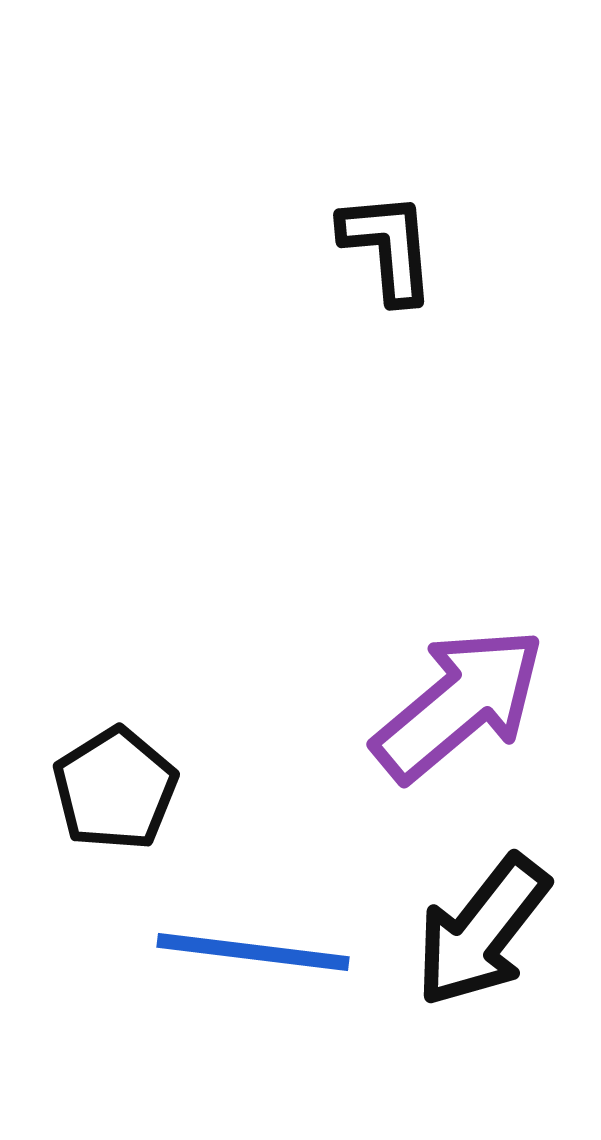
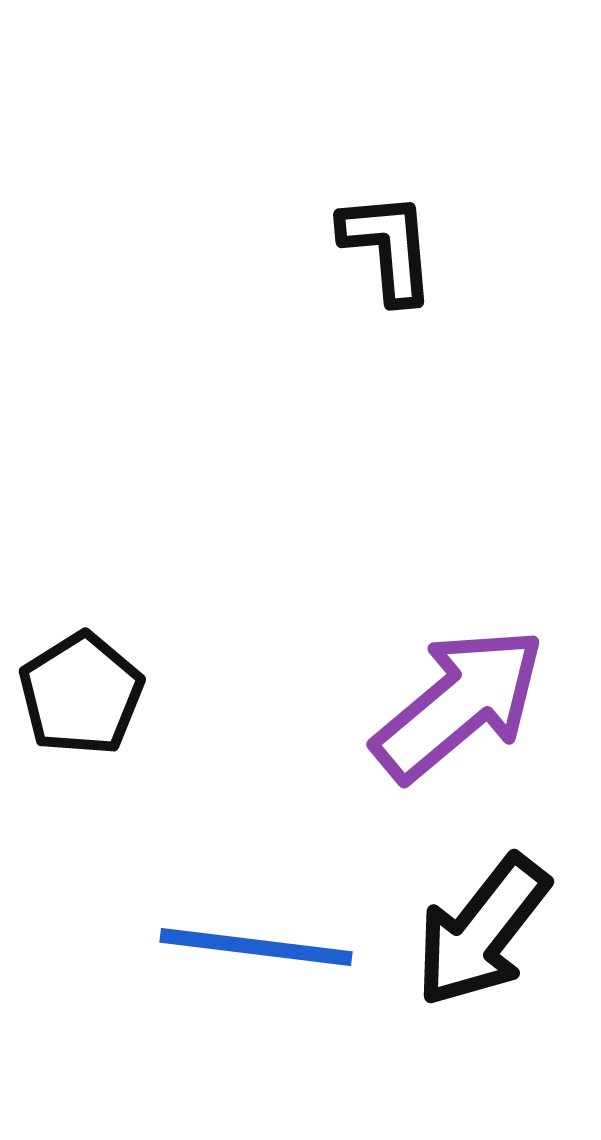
black pentagon: moved 34 px left, 95 px up
blue line: moved 3 px right, 5 px up
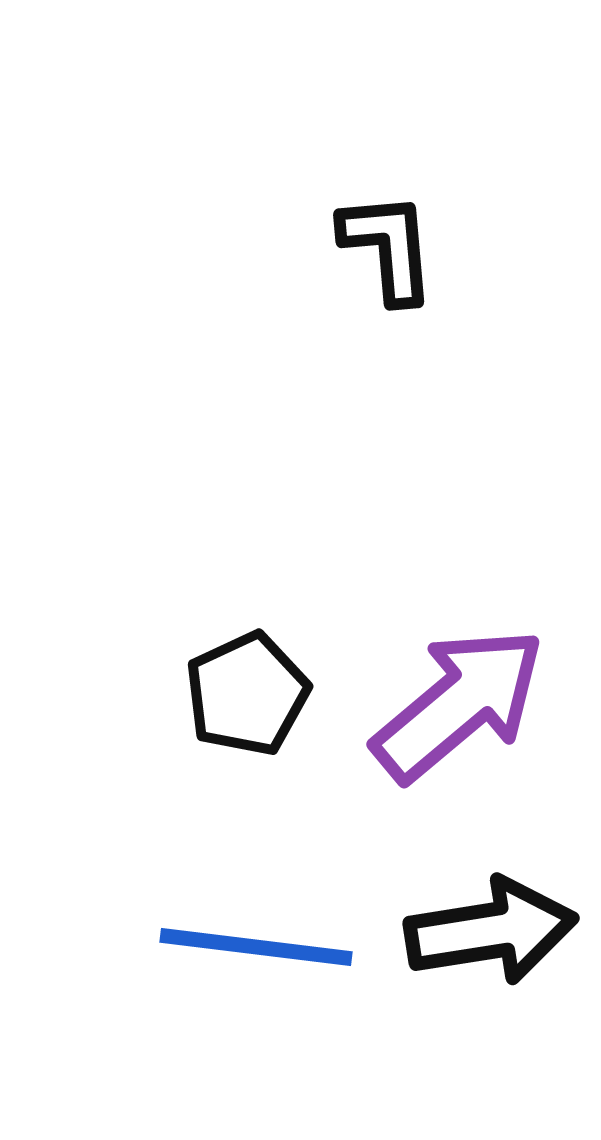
black pentagon: moved 166 px right; rotated 7 degrees clockwise
black arrow: moved 9 px right; rotated 137 degrees counterclockwise
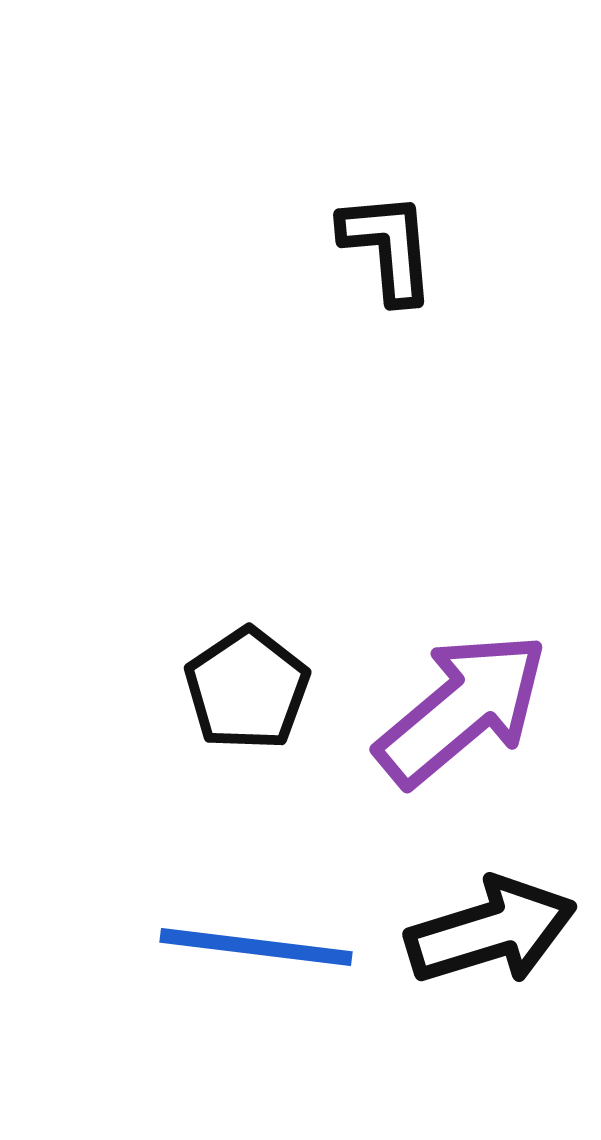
black pentagon: moved 5 px up; rotated 9 degrees counterclockwise
purple arrow: moved 3 px right, 5 px down
black arrow: rotated 8 degrees counterclockwise
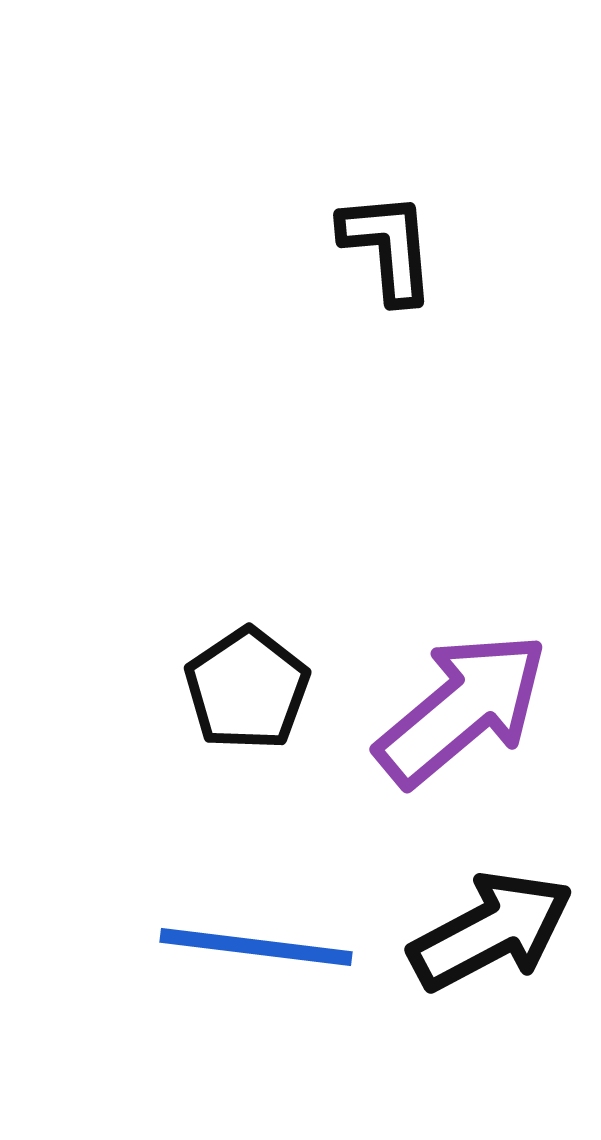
black arrow: rotated 11 degrees counterclockwise
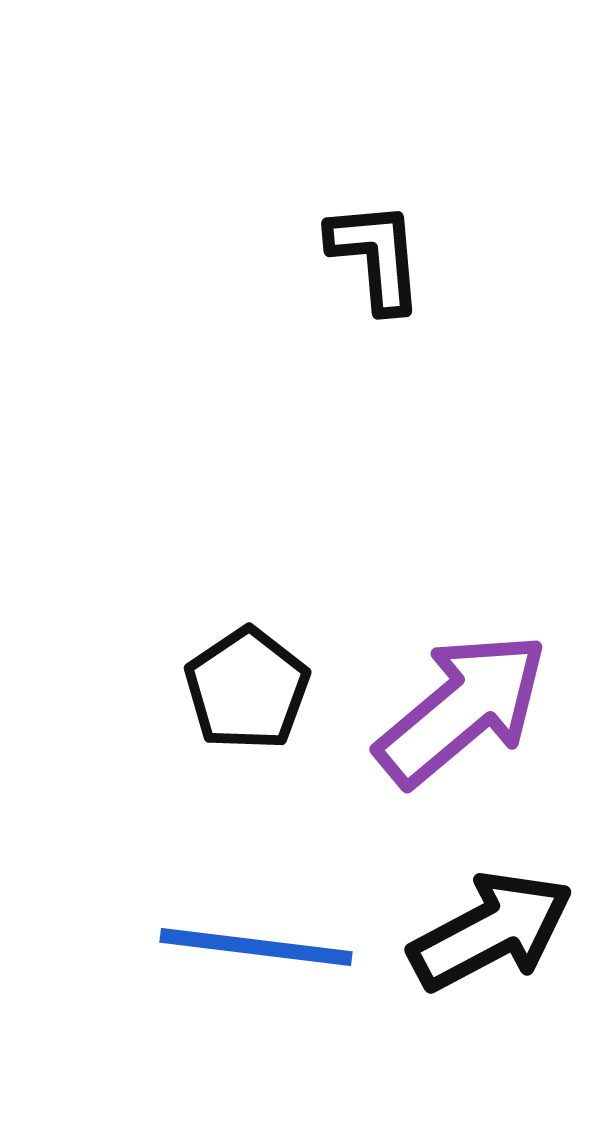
black L-shape: moved 12 px left, 9 px down
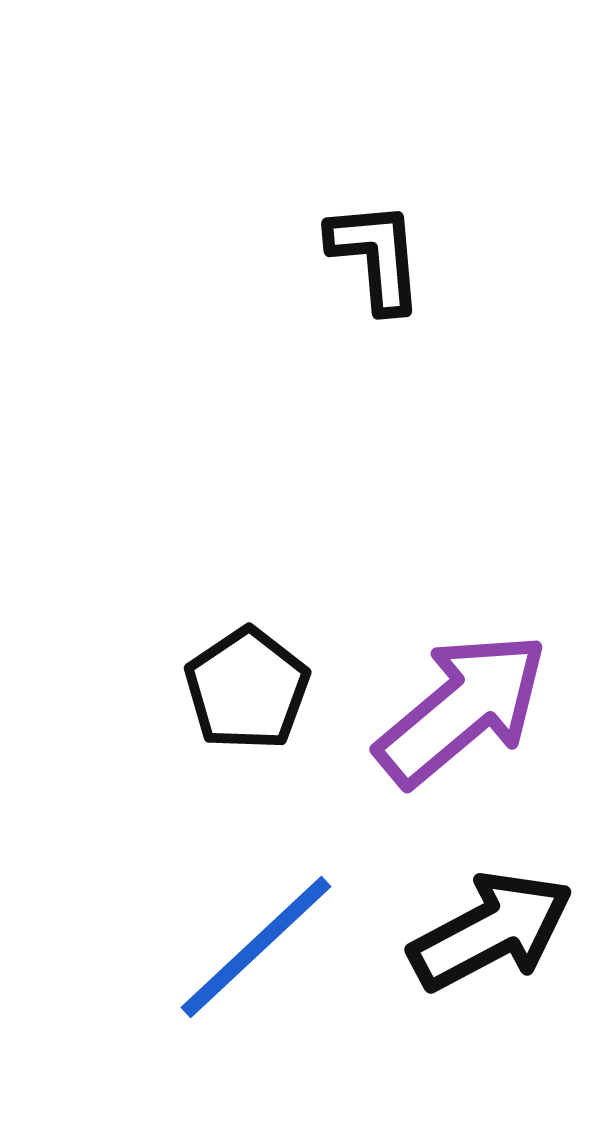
blue line: rotated 50 degrees counterclockwise
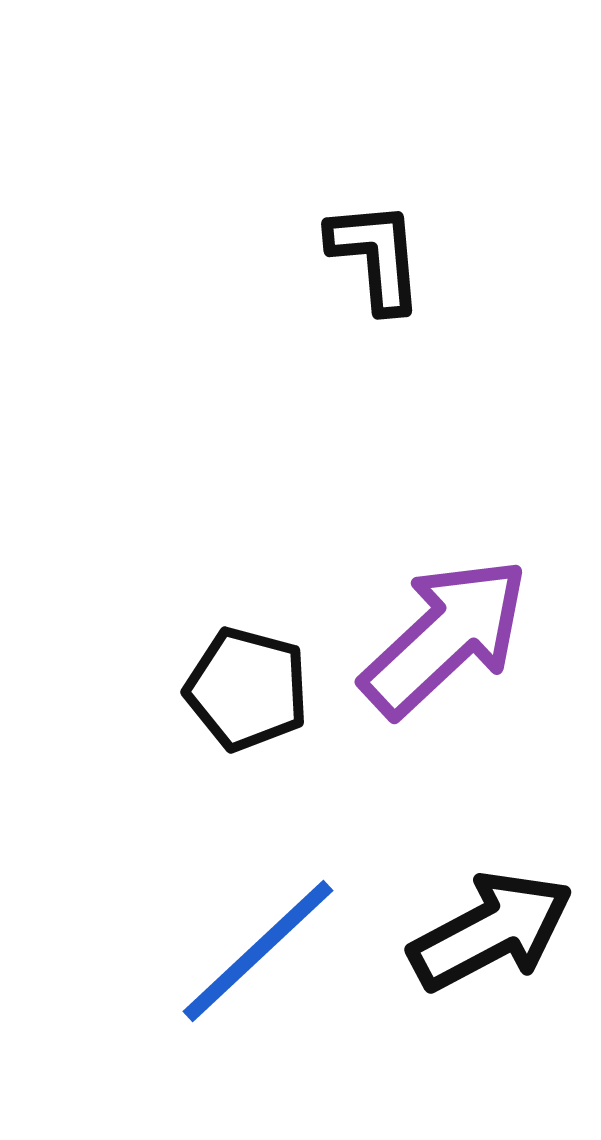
black pentagon: rotated 23 degrees counterclockwise
purple arrow: moved 17 px left, 72 px up; rotated 3 degrees counterclockwise
blue line: moved 2 px right, 4 px down
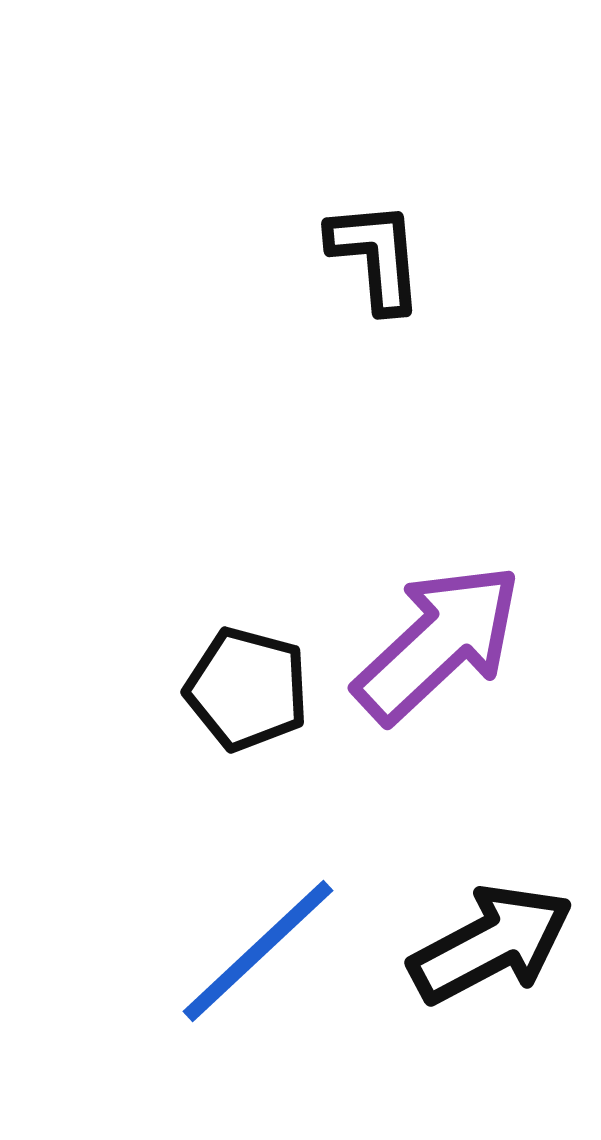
purple arrow: moved 7 px left, 6 px down
black arrow: moved 13 px down
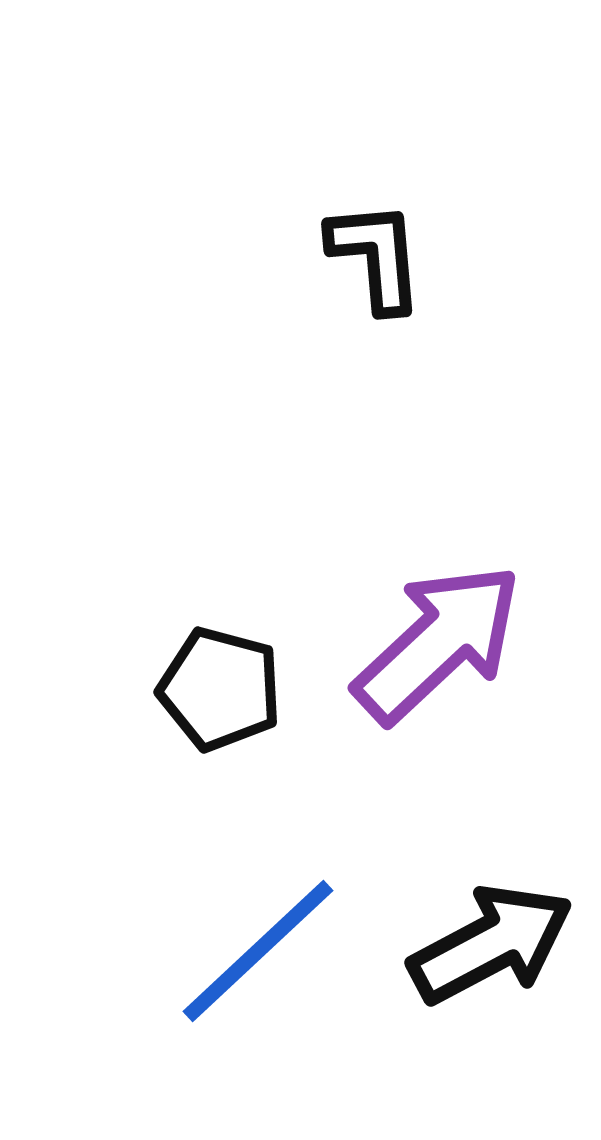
black pentagon: moved 27 px left
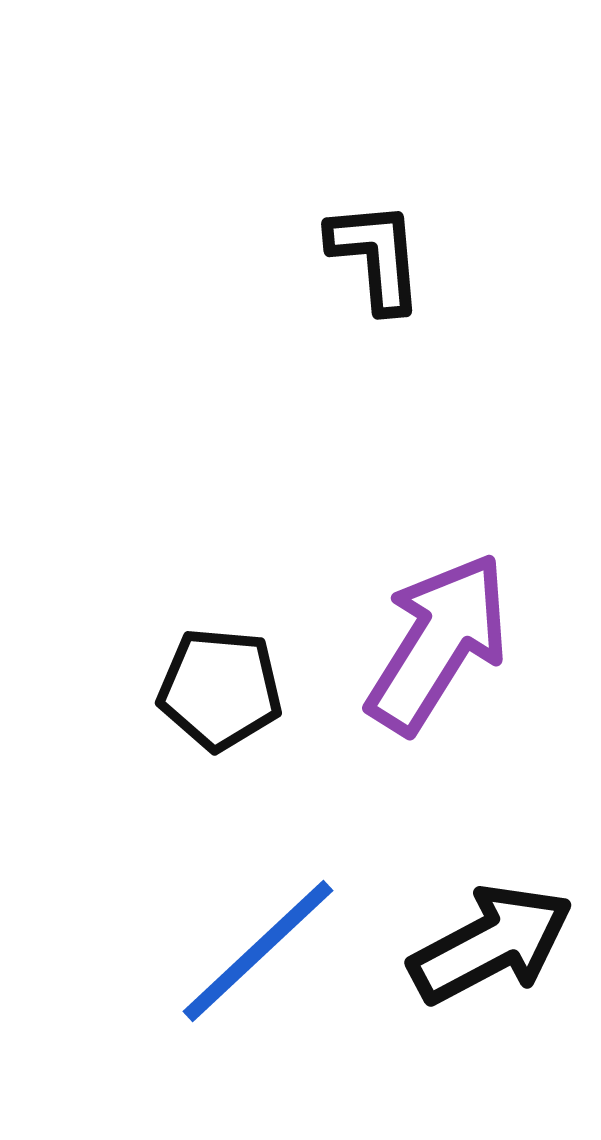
purple arrow: rotated 15 degrees counterclockwise
black pentagon: rotated 10 degrees counterclockwise
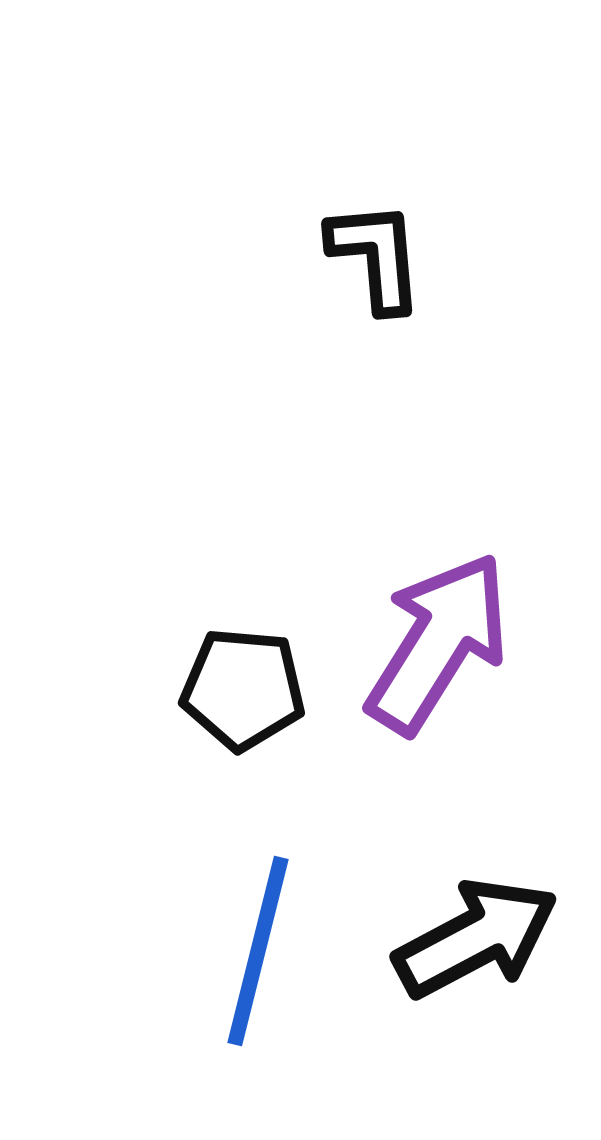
black pentagon: moved 23 px right
black arrow: moved 15 px left, 6 px up
blue line: rotated 33 degrees counterclockwise
